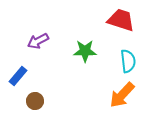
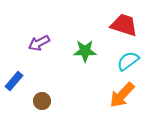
red trapezoid: moved 3 px right, 5 px down
purple arrow: moved 1 px right, 2 px down
cyan semicircle: rotated 120 degrees counterclockwise
blue rectangle: moved 4 px left, 5 px down
brown circle: moved 7 px right
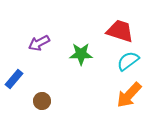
red trapezoid: moved 4 px left, 6 px down
green star: moved 4 px left, 3 px down
blue rectangle: moved 2 px up
orange arrow: moved 7 px right
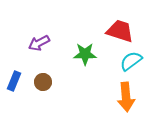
green star: moved 4 px right
cyan semicircle: moved 3 px right
blue rectangle: moved 2 px down; rotated 18 degrees counterclockwise
orange arrow: moved 3 px left, 2 px down; rotated 48 degrees counterclockwise
brown circle: moved 1 px right, 19 px up
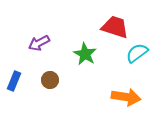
red trapezoid: moved 5 px left, 4 px up
green star: rotated 30 degrees clockwise
cyan semicircle: moved 6 px right, 8 px up
brown circle: moved 7 px right, 2 px up
orange arrow: rotated 76 degrees counterclockwise
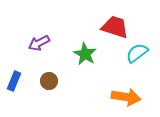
brown circle: moved 1 px left, 1 px down
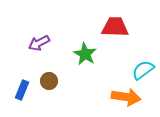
red trapezoid: rotated 16 degrees counterclockwise
cyan semicircle: moved 6 px right, 17 px down
blue rectangle: moved 8 px right, 9 px down
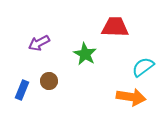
cyan semicircle: moved 3 px up
orange arrow: moved 5 px right
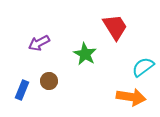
red trapezoid: rotated 56 degrees clockwise
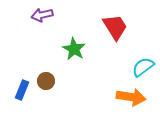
purple arrow: moved 3 px right, 28 px up; rotated 15 degrees clockwise
green star: moved 11 px left, 5 px up
brown circle: moved 3 px left
